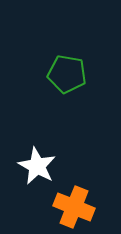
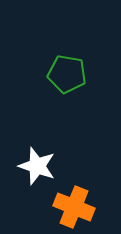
white star: rotated 9 degrees counterclockwise
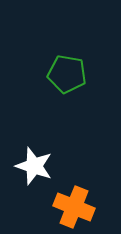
white star: moved 3 px left
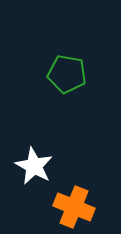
white star: rotated 9 degrees clockwise
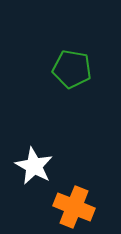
green pentagon: moved 5 px right, 5 px up
